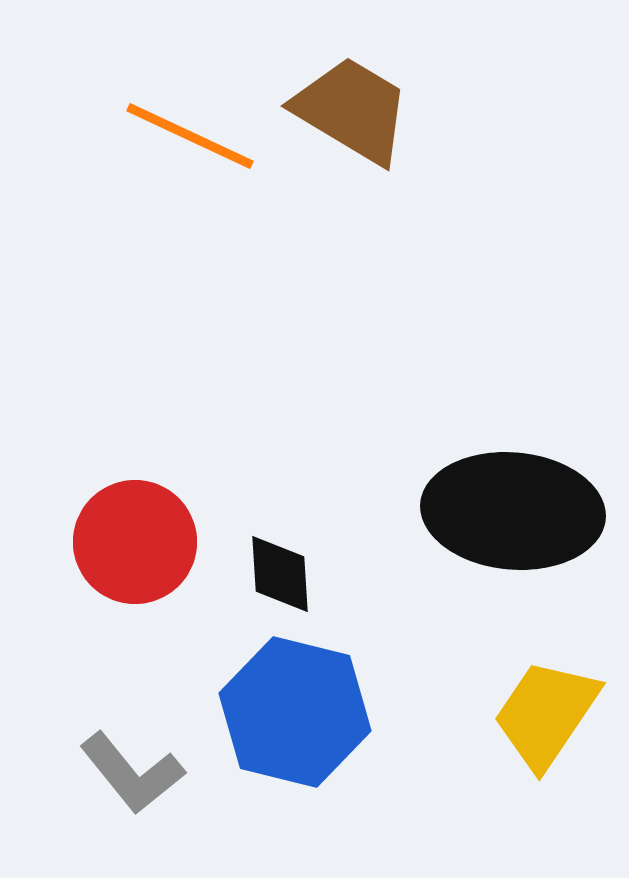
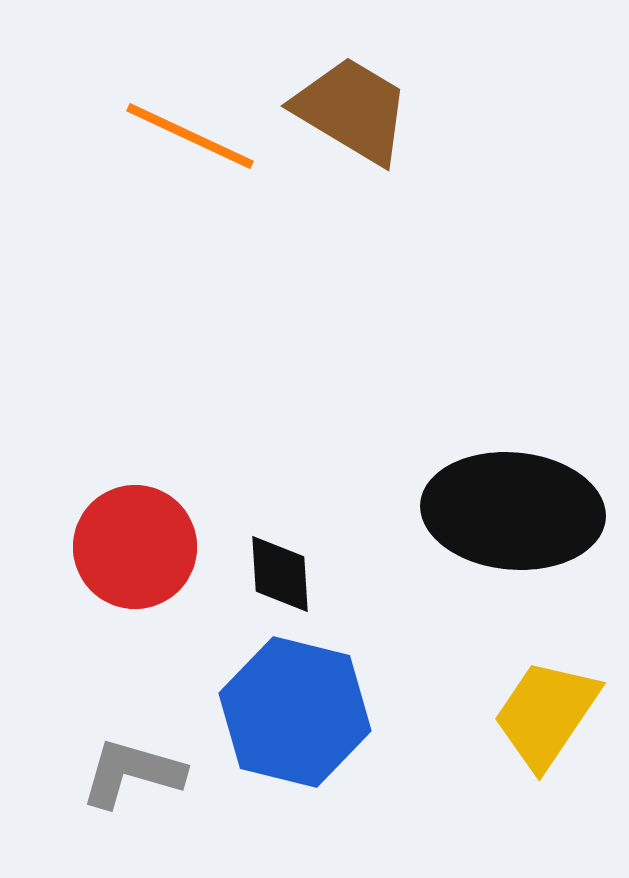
red circle: moved 5 px down
gray L-shape: rotated 145 degrees clockwise
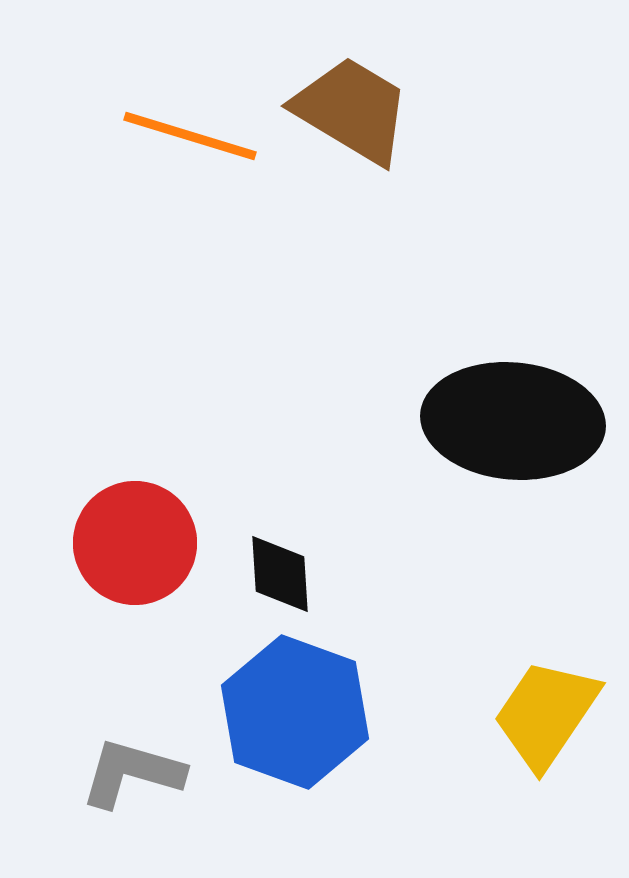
orange line: rotated 8 degrees counterclockwise
black ellipse: moved 90 px up
red circle: moved 4 px up
blue hexagon: rotated 6 degrees clockwise
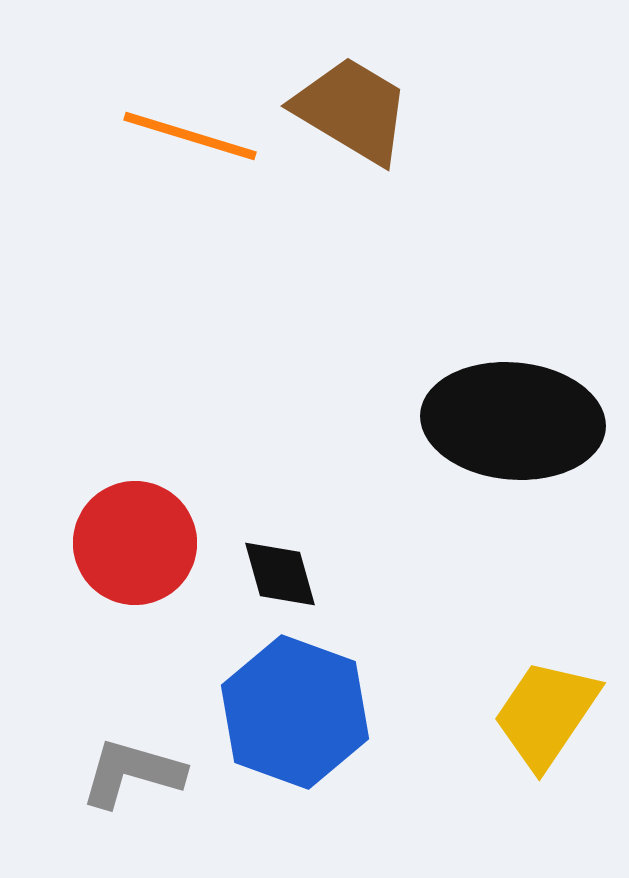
black diamond: rotated 12 degrees counterclockwise
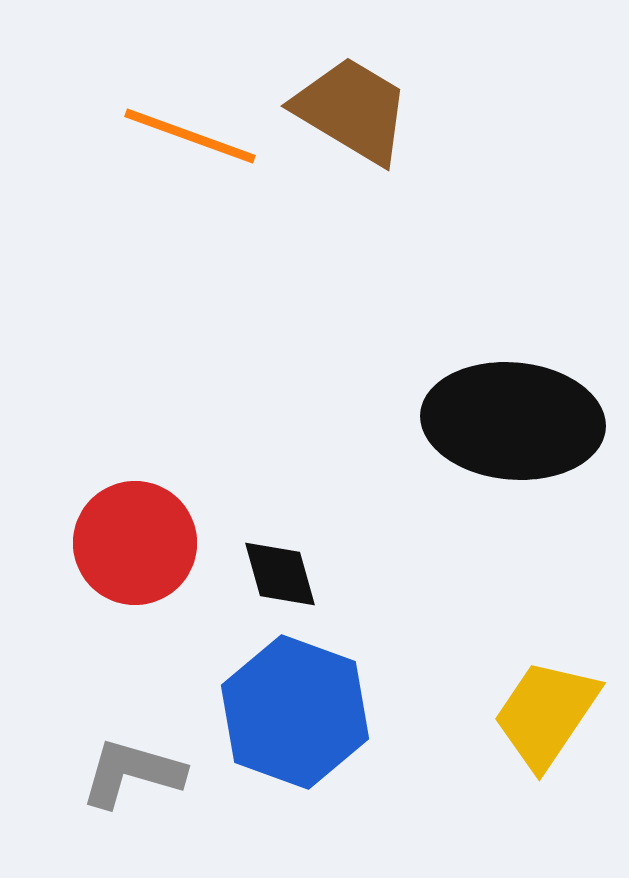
orange line: rotated 3 degrees clockwise
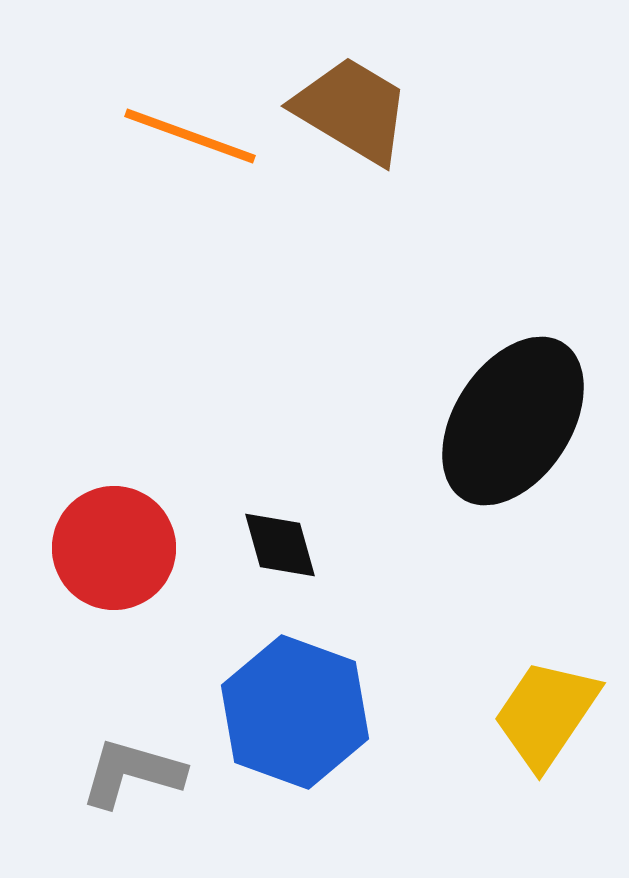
black ellipse: rotated 62 degrees counterclockwise
red circle: moved 21 px left, 5 px down
black diamond: moved 29 px up
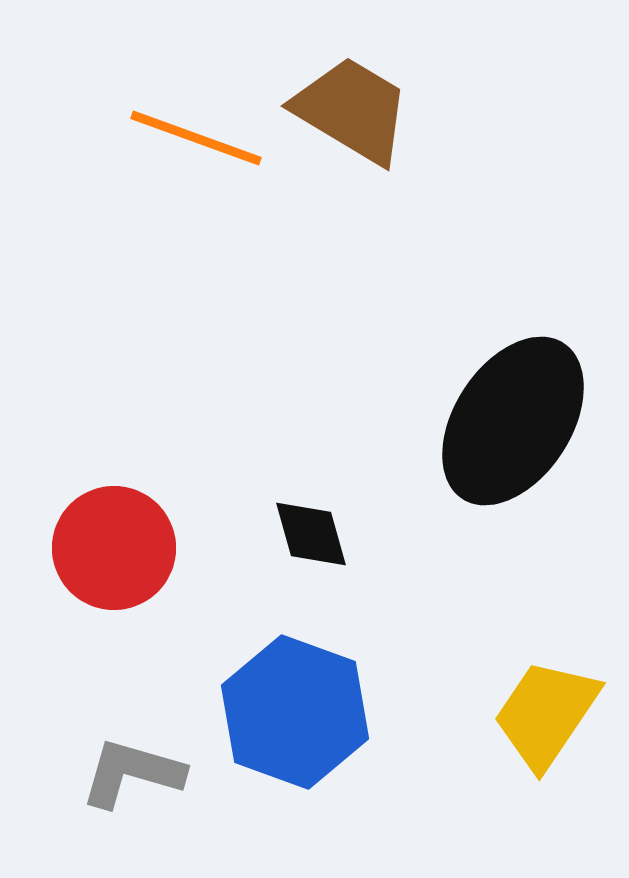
orange line: moved 6 px right, 2 px down
black diamond: moved 31 px right, 11 px up
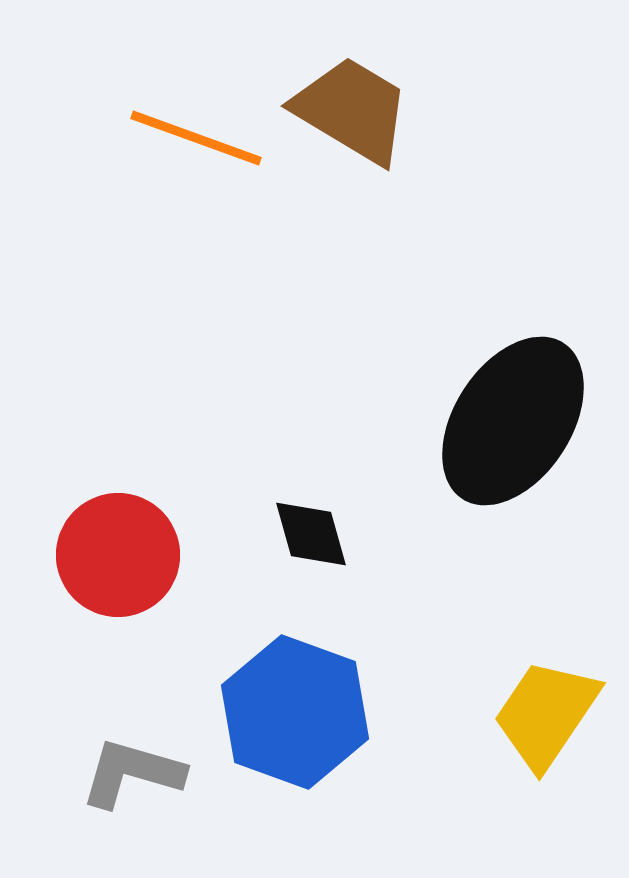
red circle: moved 4 px right, 7 px down
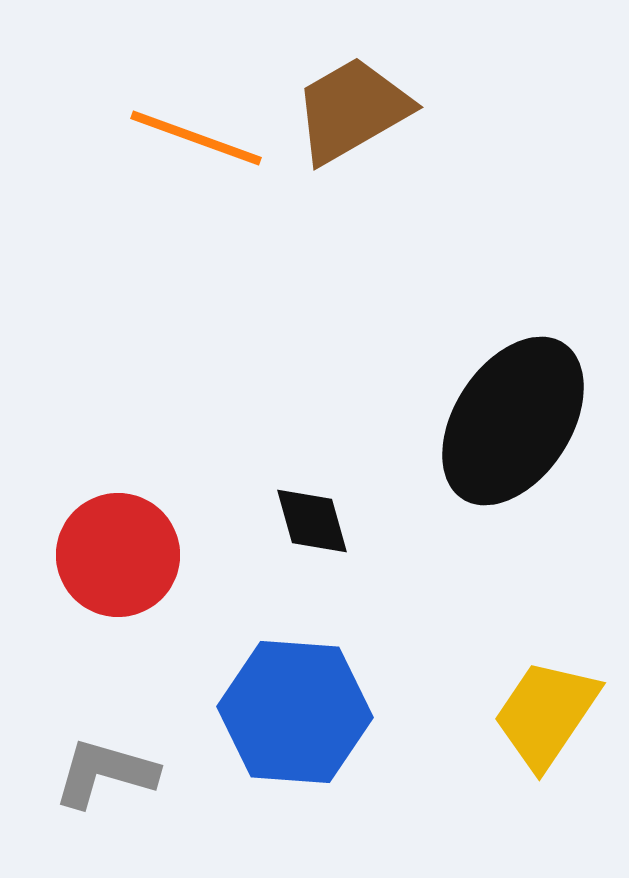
brown trapezoid: rotated 61 degrees counterclockwise
black diamond: moved 1 px right, 13 px up
blue hexagon: rotated 16 degrees counterclockwise
gray L-shape: moved 27 px left
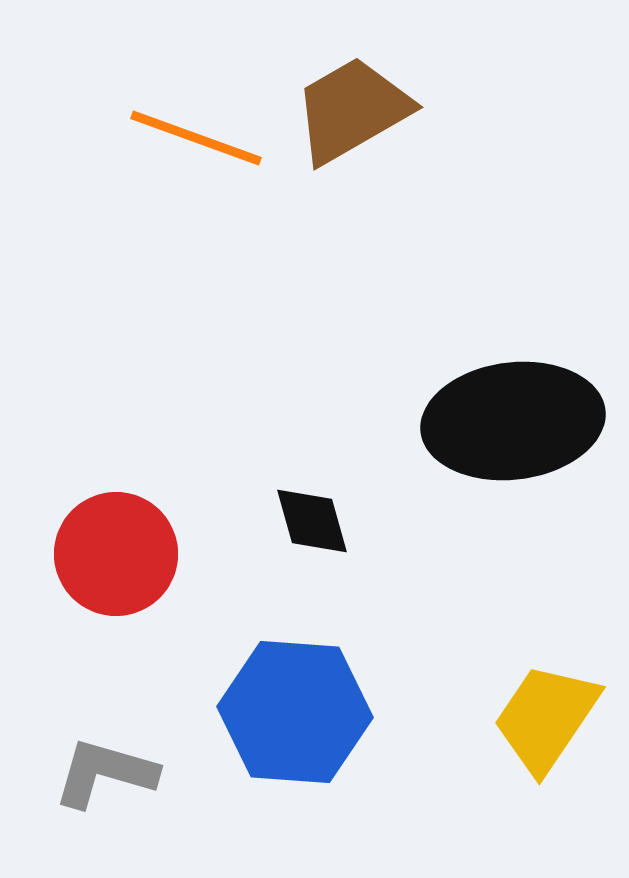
black ellipse: rotated 50 degrees clockwise
red circle: moved 2 px left, 1 px up
yellow trapezoid: moved 4 px down
